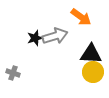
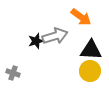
black star: moved 1 px right, 3 px down
black triangle: moved 4 px up
yellow circle: moved 3 px left, 1 px up
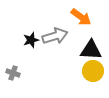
black star: moved 5 px left, 1 px up
yellow circle: moved 3 px right
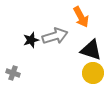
orange arrow: rotated 25 degrees clockwise
black triangle: rotated 15 degrees clockwise
yellow circle: moved 2 px down
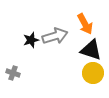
orange arrow: moved 4 px right, 7 px down
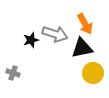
gray arrow: moved 2 px up; rotated 35 degrees clockwise
black triangle: moved 9 px left, 2 px up; rotated 30 degrees counterclockwise
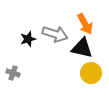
black star: moved 3 px left, 1 px up
black triangle: rotated 25 degrees clockwise
yellow circle: moved 2 px left
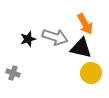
gray arrow: moved 3 px down
black triangle: moved 1 px left
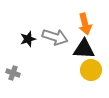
orange arrow: rotated 15 degrees clockwise
black triangle: moved 3 px right, 1 px down; rotated 10 degrees counterclockwise
yellow circle: moved 3 px up
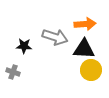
orange arrow: rotated 80 degrees counterclockwise
black star: moved 4 px left, 7 px down; rotated 21 degrees clockwise
gray cross: moved 1 px up
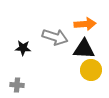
black star: moved 1 px left, 2 px down
gray cross: moved 4 px right, 13 px down; rotated 16 degrees counterclockwise
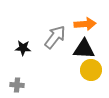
gray arrow: rotated 70 degrees counterclockwise
